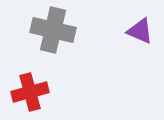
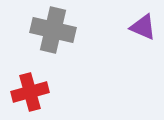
purple triangle: moved 3 px right, 4 px up
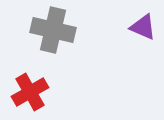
red cross: rotated 15 degrees counterclockwise
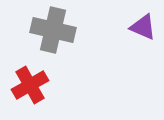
red cross: moved 7 px up
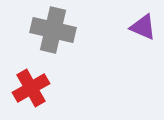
red cross: moved 1 px right, 3 px down
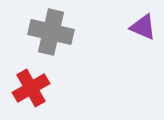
gray cross: moved 2 px left, 2 px down
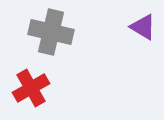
purple triangle: rotated 8 degrees clockwise
